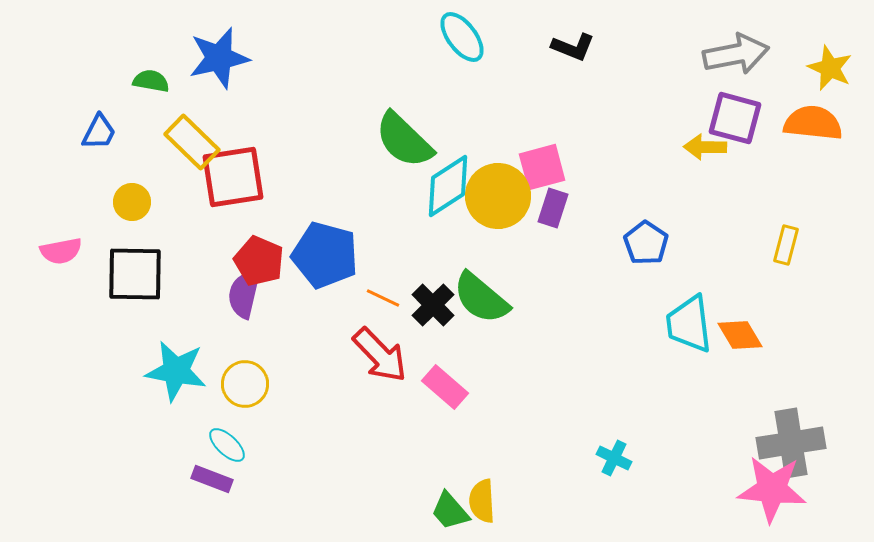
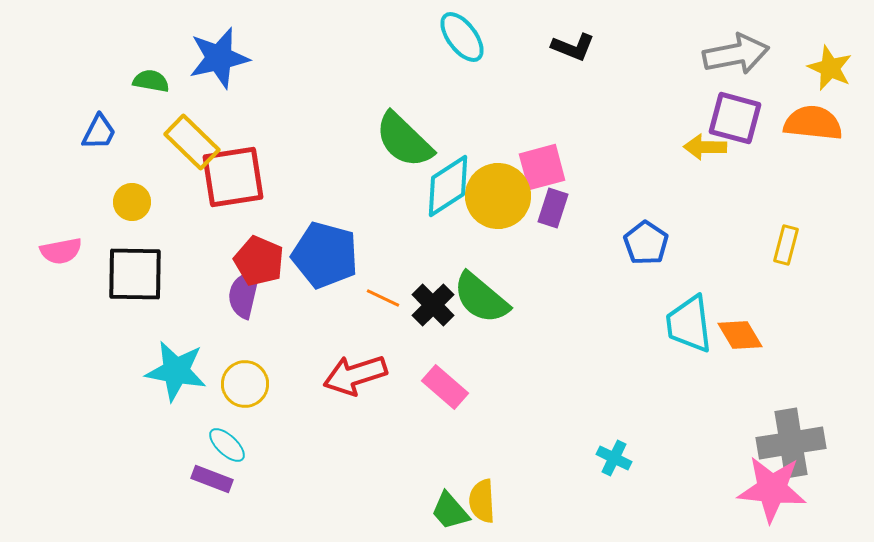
red arrow at (380, 355): moved 25 px left, 20 px down; rotated 116 degrees clockwise
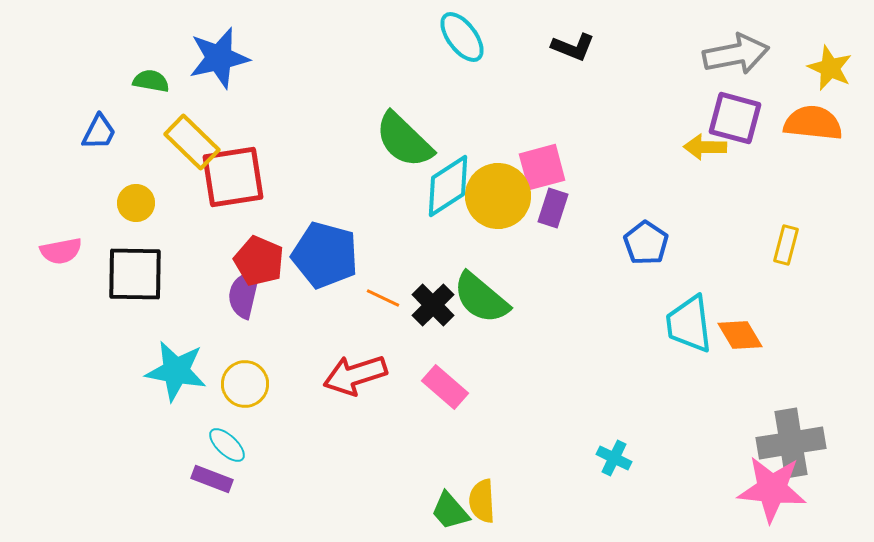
yellow circle at (132, 202): moved 4 px right, 1 px down
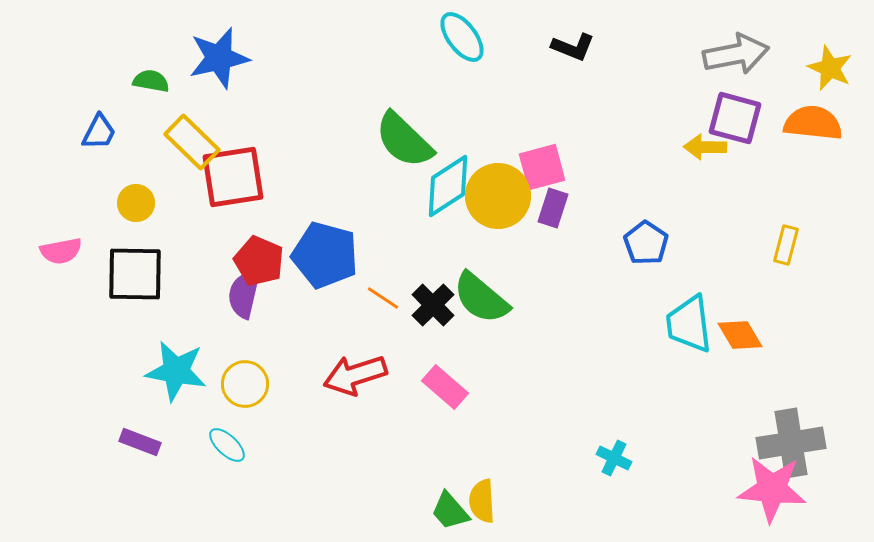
orange line at (383, 298): rotated 8 degrees clockwise
purple rectangle at (212, 479): moved 72 px left, 37 px up
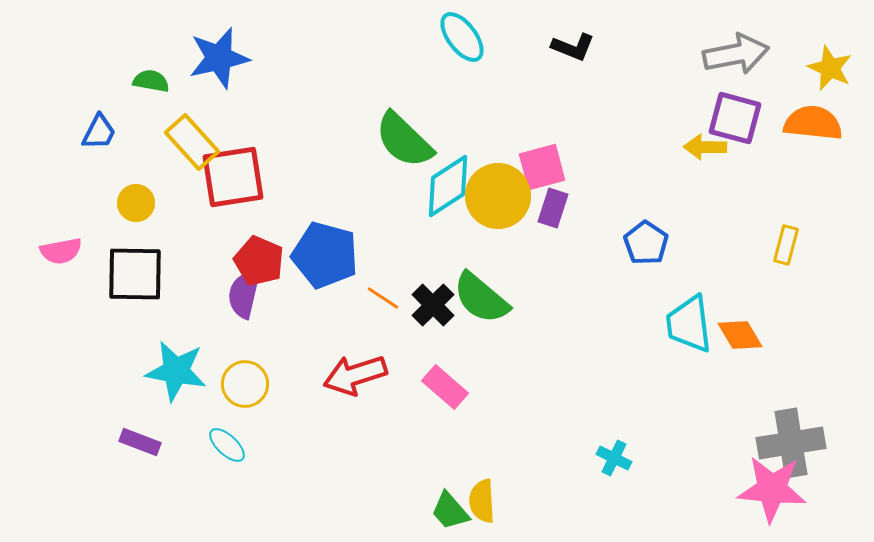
yellow rectangle at (192, 142): rotated 4 degrees clockwise
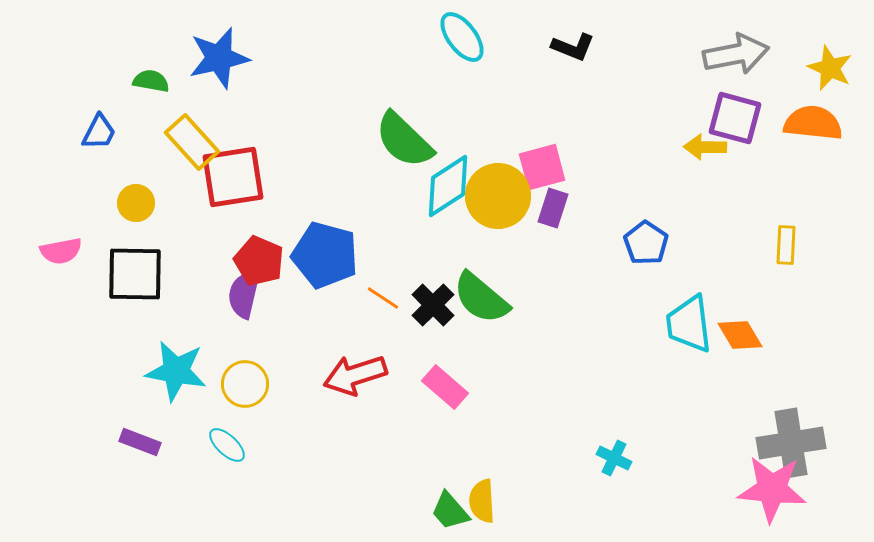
yellow rectangle at (786, 245): rotated 12 degrees counterclockwise
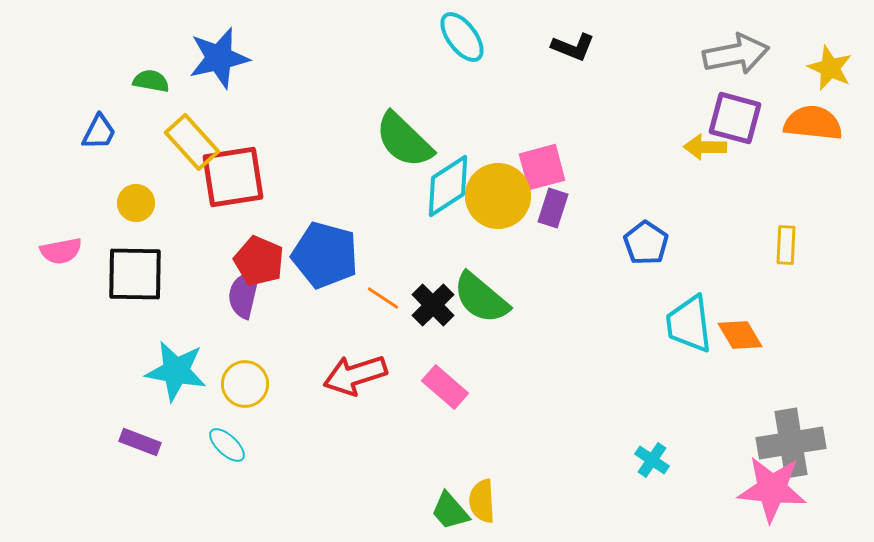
cyan cross at (614, 458): moved 38 px right, 2 px down; rotated 8 degrees clockwise
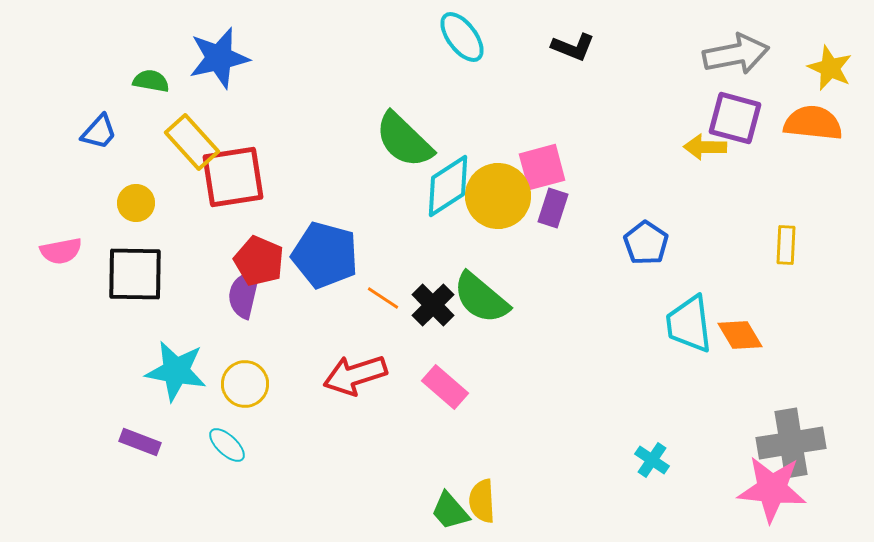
blue trapezoid at (99, 132): rotated 15 degrees clockwise
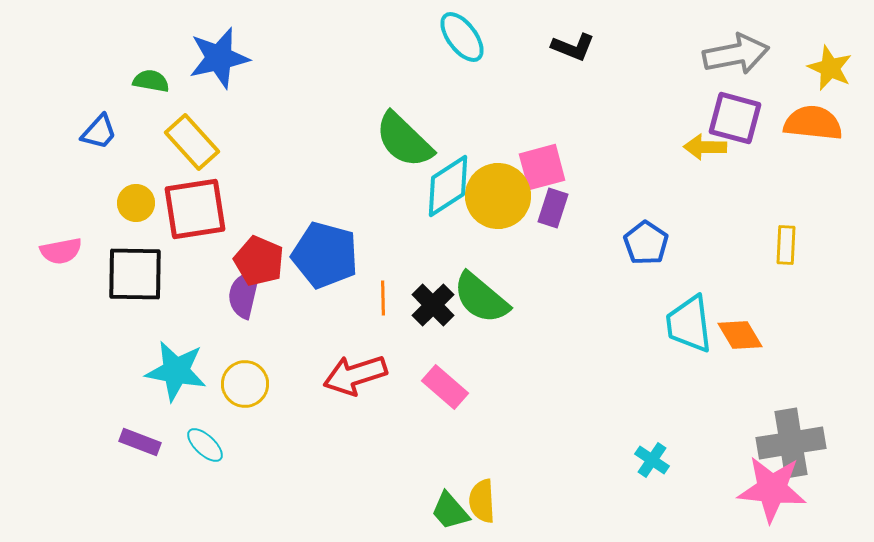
red square at (233, 177): moved 38 px left, 32 px down
orange line at (383, 298): rotated 56 degrees clockwise
cyan ellipse at (227, 445): moved 22 px left
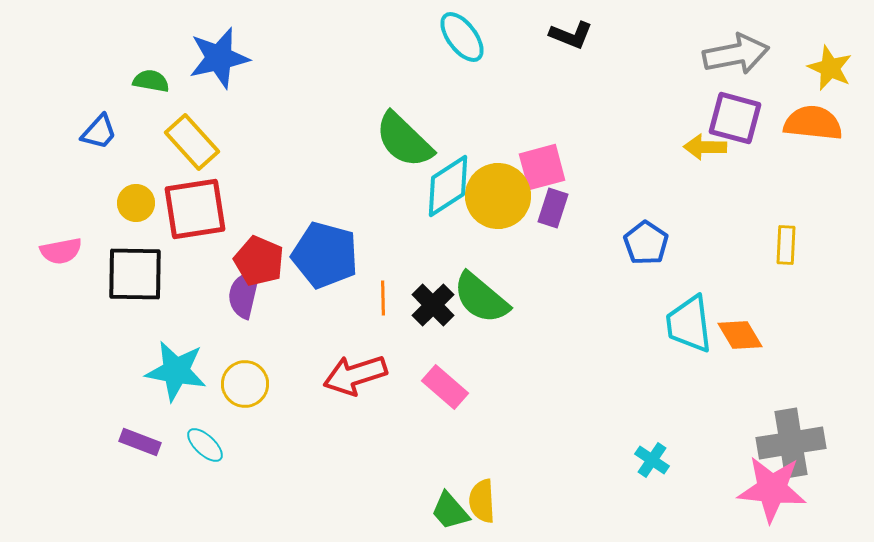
black L-shape at (573, 47): moved 2 px left, 12 px up
